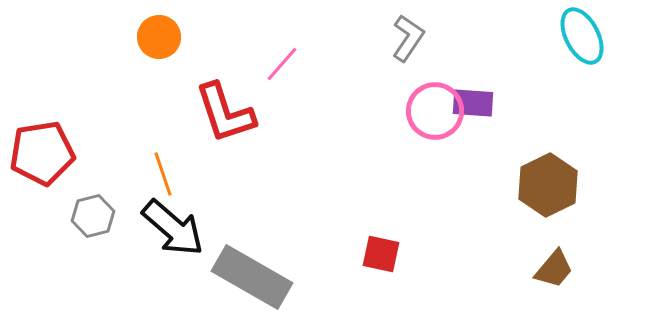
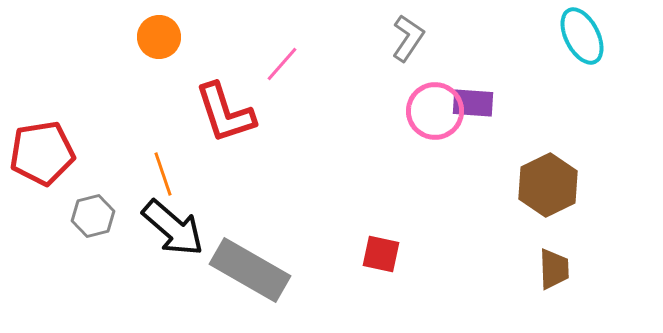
brown trapezoid: rotated 42 degrees counterclockwise
gray rectangle: moved 2 px left, 7 px up
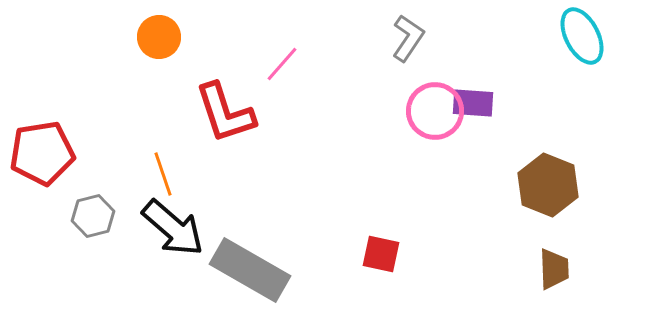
brown hexagon: rotated 12 degrees counterclockwise
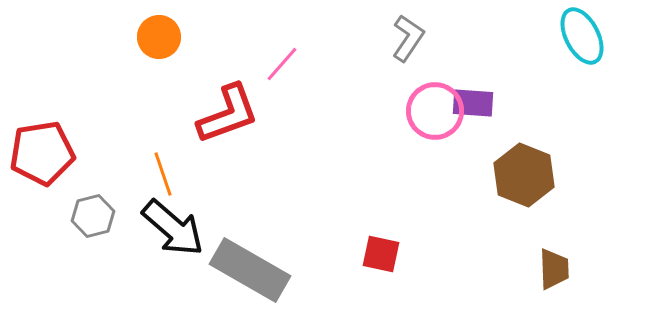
red L-shape: moved 3 px right, 1 px down; rotated 92 degrees counterclockwise
brown hexagon: moved 24 px left, 10 px up
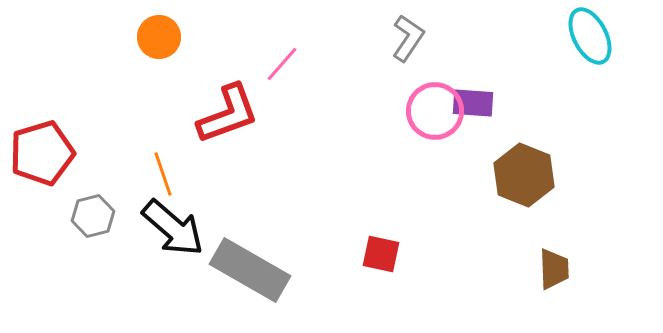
cyan ellipse: moved 8 px right
red pentagon: rotated 8 degrees counterclockwise
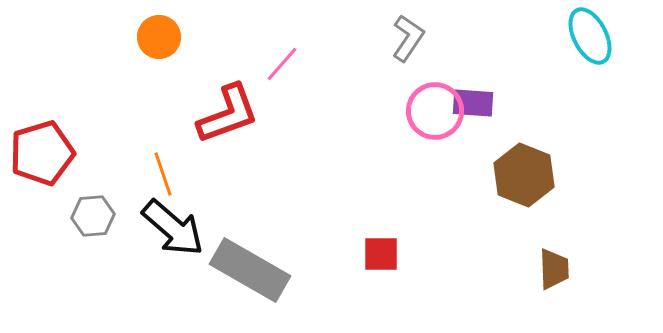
gray hexagon: rotated 9 degrees clockwise
red square: rotated 12 degrees counterclockwise
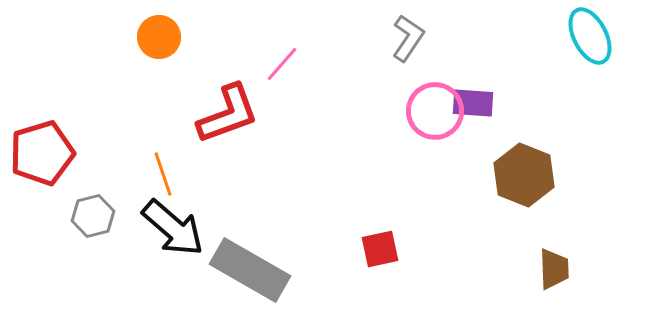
gray hexagon: rotated 9 degrees counterclockwise
red square: moved 1 px left, 5 px up; rotated 12 degrees counterclockwise
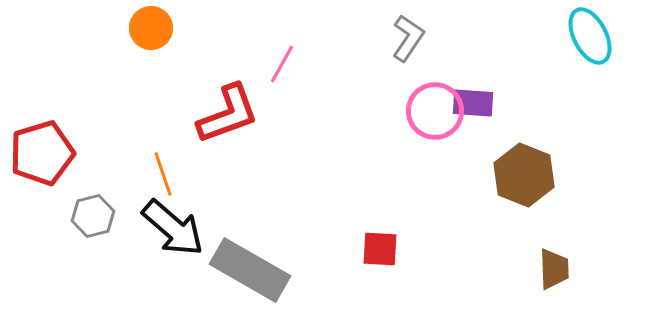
orange circle: moved 8 px left, 9 px up
pink line: rotated 12 degrees counterclockwise
red square: rotated 15 degrees clockwise
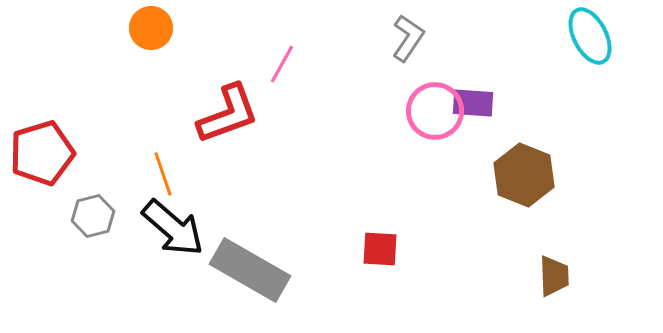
brown trapezoid: moved 7 px down
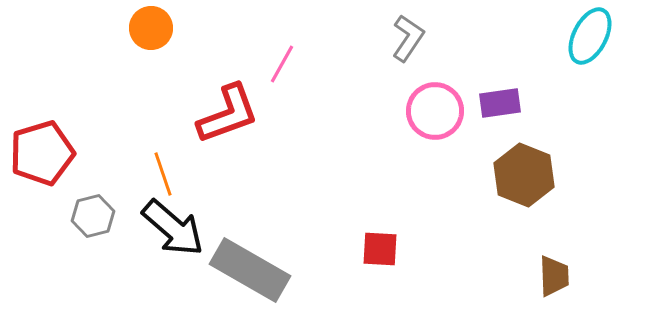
cyan ellipse: rotated 54 degrees clockwise
purple rectangle: moved 27 px right; rotated 12 degrees counterclockwise
